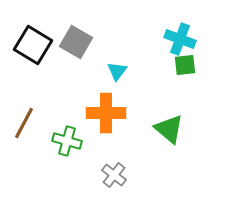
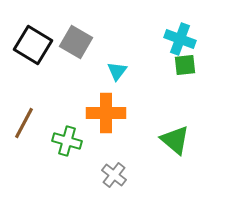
green triangle: moved 6 px right, 11 px down
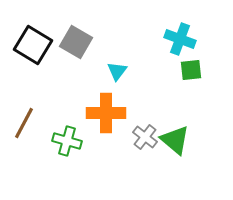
green square: moved 6 px right, 5 px down
gray cross: moved 31 px right, 38 px up
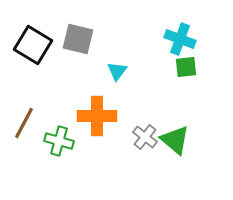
gray square: moved 2 px right, 3 px up; rotated 16 degrees counterclockwise
green square: moved 5 px left, 3 px up
orange cross: moved 9 px left, 3 px down
green cross: moved 8 px left
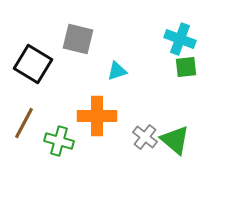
black square: moved 19 px down
cyan triangle: rotated 35 degrees clockwise
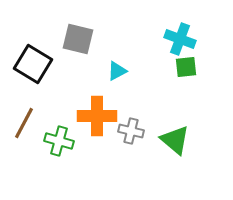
cyan triangle: rotated 10 degrees counterclockwise
gray cross: moved 14 px left, 6 px up; rotated 25 degrees counterclockwise
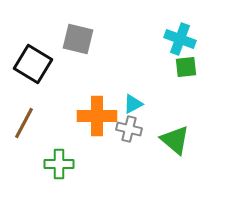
cyan triangle: moved 16 px right, 33 px down
gray cross: moved 2 px left, 2 px up
green cross: moved 23 px down; rotated 16 degrees counterclockwise
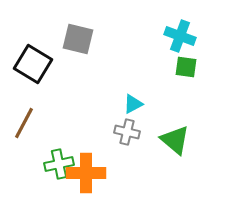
cyan cross: moved 3 px up
green square: rotated 15 degrees clockwise
orange cross: moved 11 px left, 57 px down
gray cross: moved 2 px left, 3 px down
green cross: rotated 12 degrees counterclockwise
